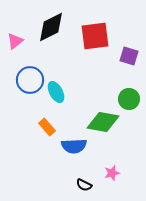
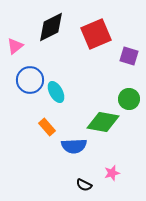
red square: moved 1 px right, 2 px up; rotated 16 degrees counterclockwise
pink triangle: moved 5 px down
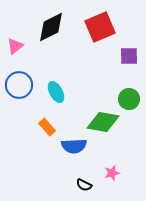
red square: moved 4 px right, 7 px up
purple square: rotated 18 degrees counterclockwise
blue circle: moved 11 px left, 5 px down
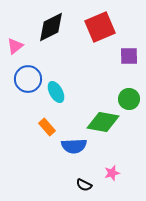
blue circle: moved 9 px right, 6 px up
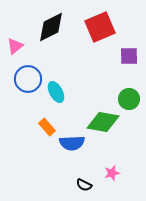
blue semicircle: moved 2 px left, 3 px up
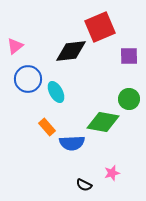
black diamond: moved 20 px right, 24 px down; rotated 20 degrees clockwise
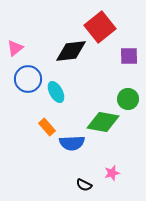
red square: rotated 16 degrees counterclockwise
pink triangle: moved 2 px down
green circle: moved 1 px left
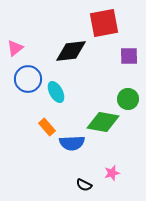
red square: moved 4 px right, 4 px up; rotated 28 degrees clockwise
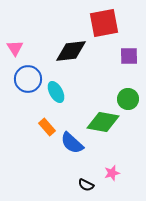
pink triangle: rotated 24 degrees counterclockwise
blue semicircle: rotated 45 degrees clockwise
black semicircle: moved 2 px right
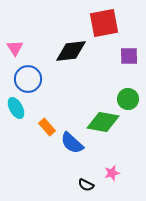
cyan ellipse: moved 40 px left, 16 px down
